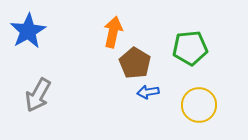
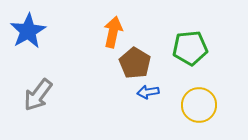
gray arrow: rotated 8 degrees clockwise
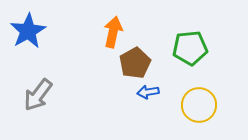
brown pentagon: rotated 12 degrees clockwise
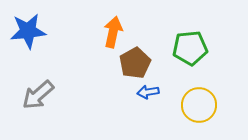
blue star: rotated 24 degrees clockwise
gray arrow: rotated 12 degrees clockwise
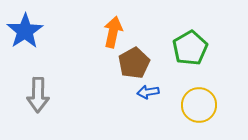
blue star: moved 3 px left; rotated 27 degrees counterclockwise
green pentagon: rotated 24 degrees counterclockwise
brown pentagon: moved 1 px left
gray arrow: rotated 48 degrees counterclockwise
